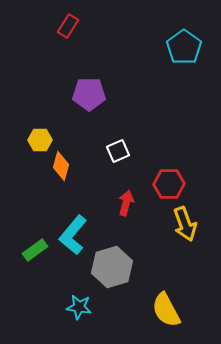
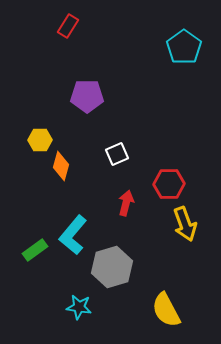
purple pentagon: moved 2 px left, 2 px down
white square: moved 1 px left, 3 px down
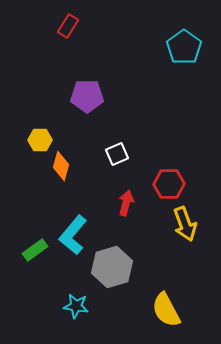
cyan star: moved 3 px left, 1 px up
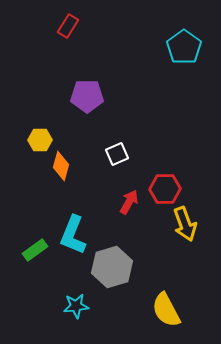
red hexagon: moved 4 px left, 5 px down
red arrow: moved 3 px right, 1 px up; rotated 15 degrees clockwise
cyan L-shape: rotated 18 degrees counterclockwise
cyan star: rotated 15 degrees counterclockwise
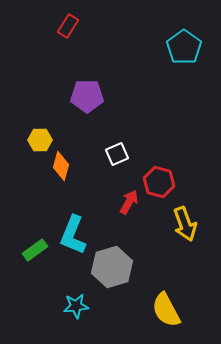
red hexagon: moved 6 px left, 7 px up; rotated 16 degrees clockwise
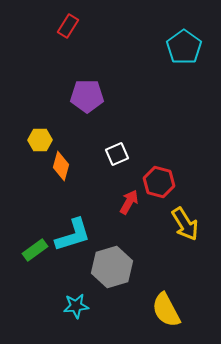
yellow arrow: rotated 12 degrees counterclockwise
cyan L-shape: rotated 129 degrees counterclockwise
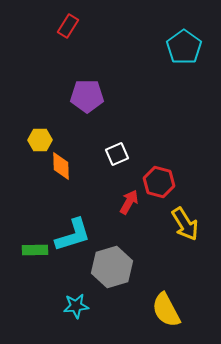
orange diamond: rotated 16 degrees counterclockwise
green rectangle: rotated 35 degrees clockwise
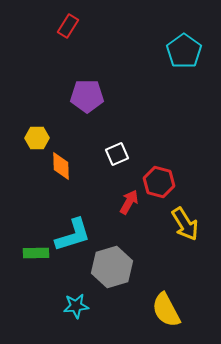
cyan pentagon: moved 4 px down
yellow hexagon: moved 3 px left, 2 px up
green rectangle: moved 1 px right, 3 px down
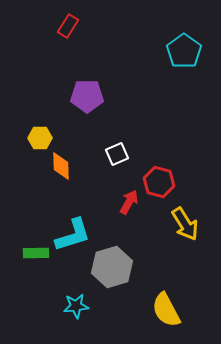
yellow hexagon: moved 3 px right
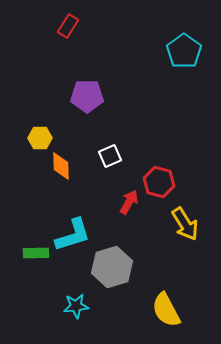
white square: moved 7 px left, 2 px down
